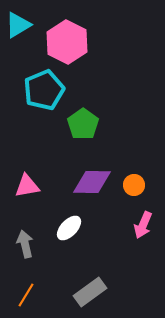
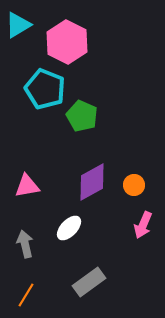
cyan pentagon: moved 1 px right, 1 px up; rotated 27 degrees counterclockwise
green pentagon: moved 1 px left, 8 px up; rotated 12 degrees counterclockwise
purple diamond: rotated 30 degrees counterclockwise
gray rectangle: moved 1 px left, 10 px up
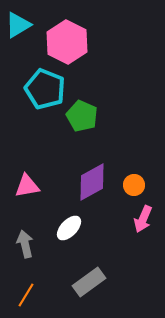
pink arrow: moved 6 px up
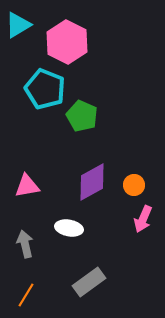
white ellipse: rotated 56 degrees clockwise
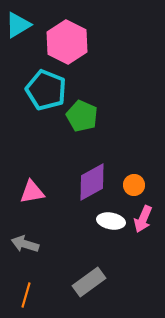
cyan pentagon: moved 1 px right, 1 px down
pink triangle: moved 5 px right, 6 px down
white ellipse: moved 42 px right, 7 px up
gray arrow: rotated 60 degrees counterclockwise
orange line: rotated 15 degrees counterclockwise
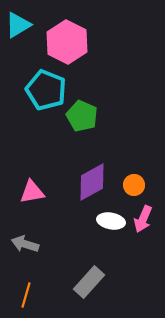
gray rectangle: rotated 12 degrees counterclockwise
